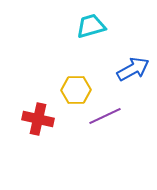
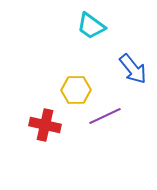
cyan trapezoid: rotated 128 degrees counterclockwise
blue arrow: rotated 80 degrees clockwise
red cross: moved 7 px right, 6 px down
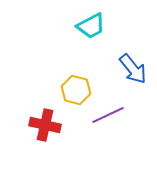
cyan trapezoid: rotated 64 degrees counterclockwise
yellow hexagon: rotated 16 degrees clockwise
purple line: moved 3 px right, 1 px up
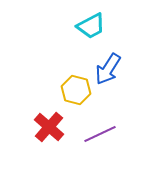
blue arrow: moved 25 px left; rotated 72 degrees clockwise
purple line: moved 8 px left, 19 px down
red cross: moved 4 px right, 2 px down; rotated 28 degrees clockwise
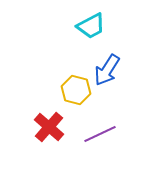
blue arrow: moved 1 px left, 1 px down
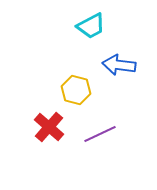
blue arrow: moved 12 px right, 5 px up; rotated 64 degrees clockwise
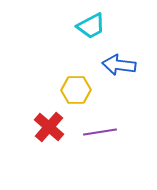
yellow hexagon: rotated 16 degrees counterclockwise
purple line: moved 2 px up; rotated 16 degrees clockwise
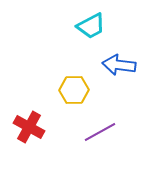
yellow hexagon: moved 2 px left
red cross: moved 20 px left; rotated 12 degrees counterclockwise
purple line: rotated 20 degrees counterclockwise
